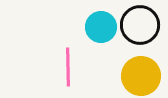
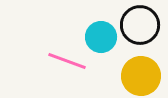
cyan circle: moved 10 px down
pink line: moved 1 px left, 6 px up; rotated 69 degrees counterclockwise
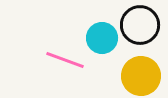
cyan circle: moved 1 px right, 1 px down
pink line: moved 2 px left, 1 px up
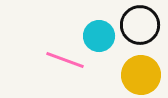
cyan circle: moved 3 px left, 2 px up
yellow circle: moved 1 px up
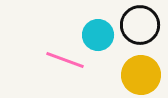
cyan circle: moved 1 px left, 1 px up
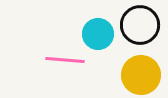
cyan circle: moved 1 px up
pink line: rotated 15 degrees counterclockwise
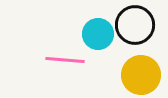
black circle: moved 5 px left
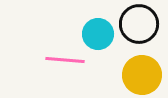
black circle: moved 4 px right, 1 px up
yellow circle: moved 1 px right
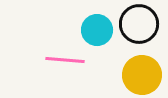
cyan circle: moved 1 px left, 4 px up
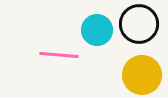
pink line: moved 6 px left, 5 px up
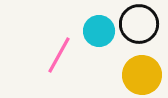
cyan circle: moved 2 px right, 1 px down
pink line: rotated 66 degrees counterclockwise
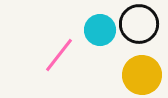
cyan circle: moved 1 px right, 1 px up
pink line: rotated 9 degrees clockwise
